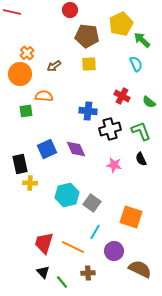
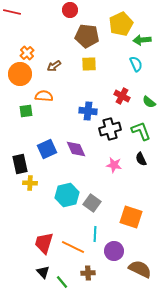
green arrow: rotated 48 degrees counterclockwise
cyan line: moved 2 px down; rotated 28 degrees counterclockwise
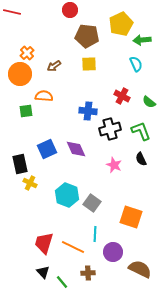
pink star: rotated 14 degrees clockwise
yellow cross: rotated 24 degrees clockwise
cyan hexagon: rotated 25 degrees counterclockwise
purple circle: moved 1 px left, 1 px down
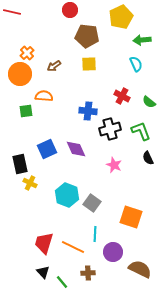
yellow pentagon: moved 7 px up
black semicircle: moved 7 px right, 1 px up
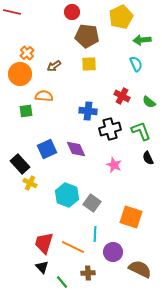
red circle: moved 2 px right, 2 px down
black rectangle: rotated 30 degrees counterclockwise
black triangle: moved 1 px left, 5 px up
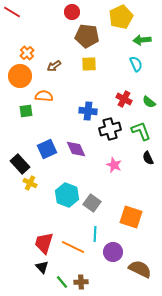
red line: rotated 18 degrees clockwise
orange circle: moved 2 px down
red cross: moved 2 px right, 3 px down
brown cross: moved 7 px left, 9 px down
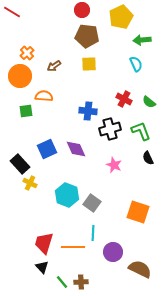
red circle: moved 10 px right, 2 px up
orange square: moved 7 px right, 5 px up
cyan line: moved 2 px left, 1 px up
orange line: rotated 25 degrees counterclockwise
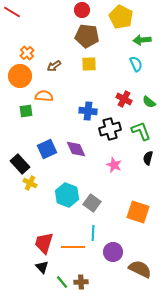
yellow pentagon: rotated 20 degrees counterclockwise
black semicircle: rotated 40 degrees clockwise
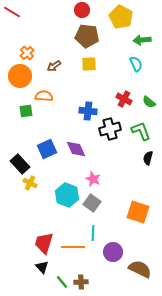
pink star: moved 21 px left, 14 px down
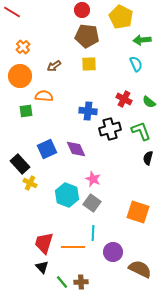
orange cross: moved 4 px left, 6 px up
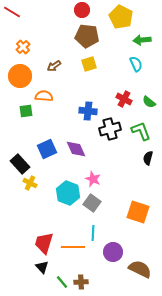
yellow square: rotated 14 degrees counterclockwise
cyan hexagon: moved 1 px right, 2 px up
